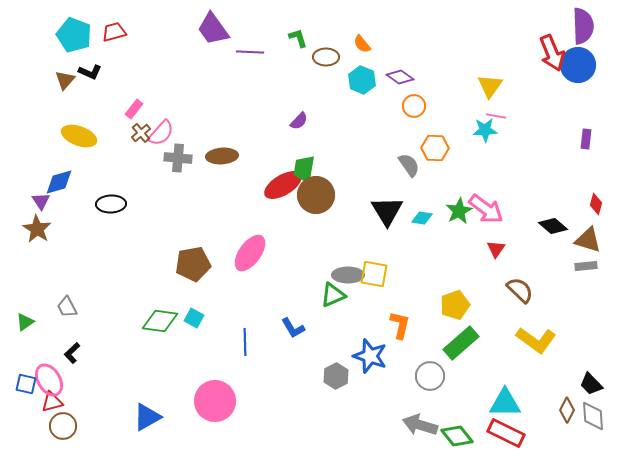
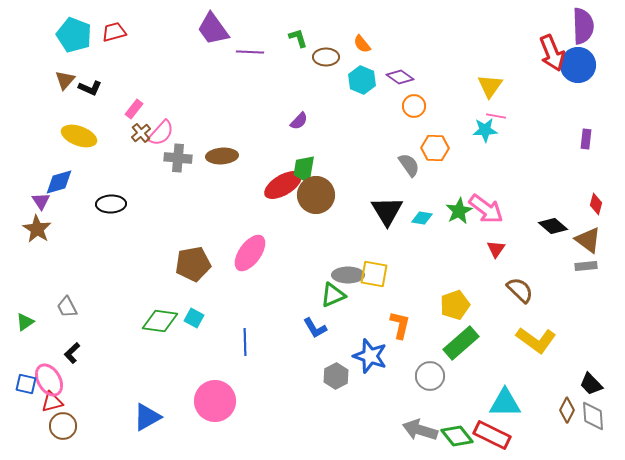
black L-shape at (90, 72): moved 16 px down
brown triangle at (588, 240): rotated 20 degrees clockwise
blue L-shape at (293, 328): moved 22 px right
gray arrow at (420, 425): moved 5 px down
red rectangle at (506, 433): moved 14 px left, 2 px down
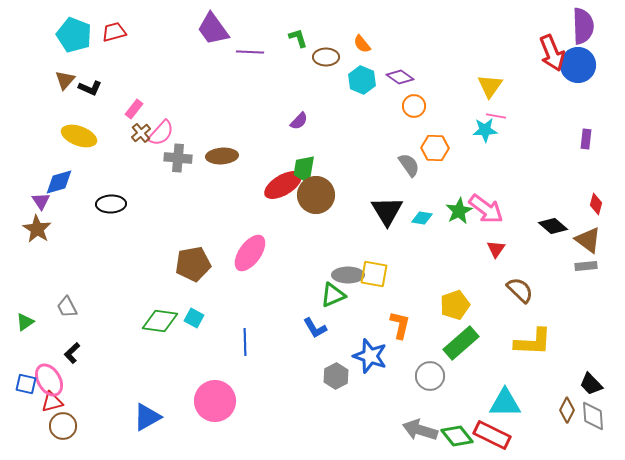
yellow L-shape at (536, 340): moved 3 px left, 2 px down; rotated 33 degrees counterclockwise
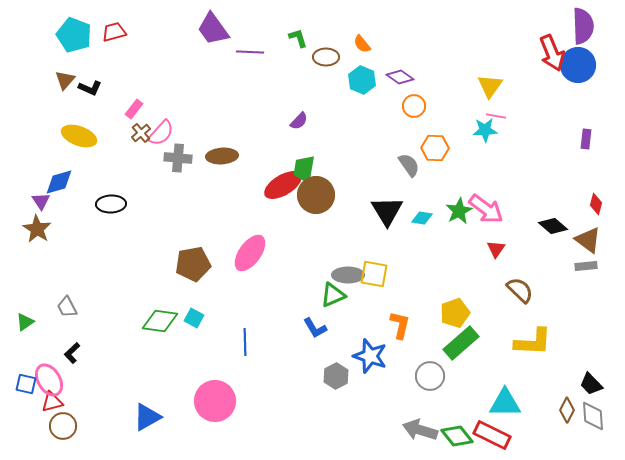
yellow pentagon at (455, 305): moved 8 px down
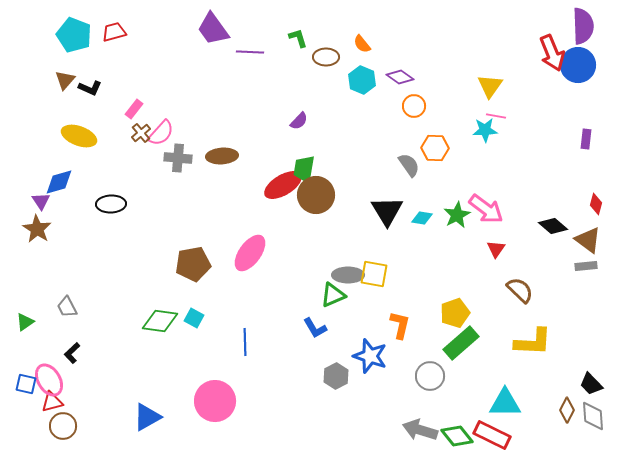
green star at (459, 211): moved 2 px left, 4 px down
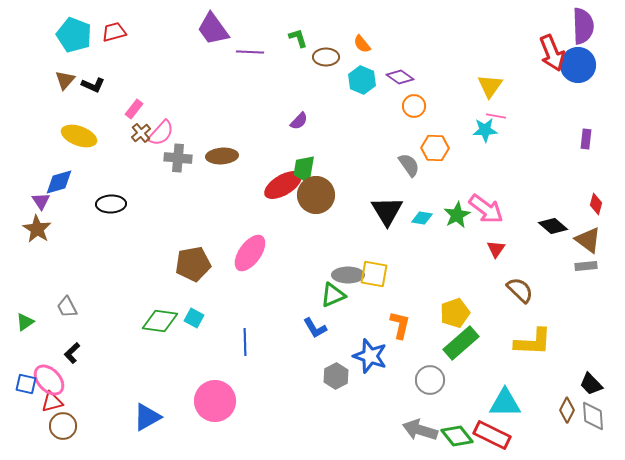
black L-shape at (90, 88): moved 3 px right, 3 px up
gray circle at (430, 376): moved 4 px down
pink ellipse at (49, 380): rotated 12 degrees counterclockwise
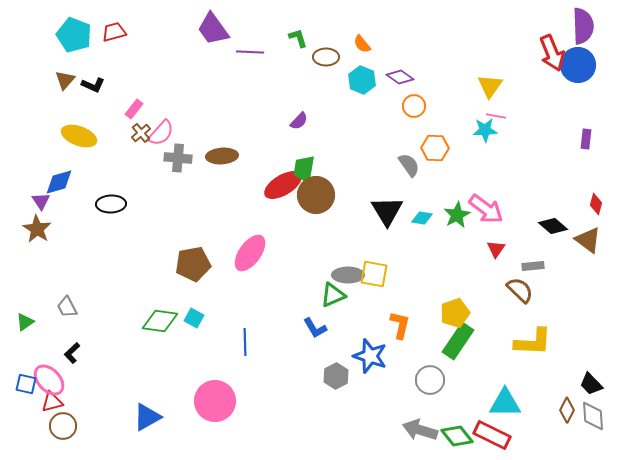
gray rectangle at (586, 266): moved 53 px left
green rectangle at (461, 343): moved 3 px left, 2 px up; rotated 15 degrees counterclockwise
